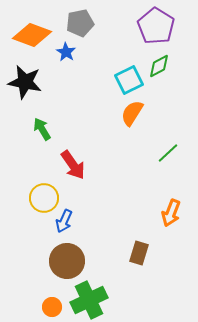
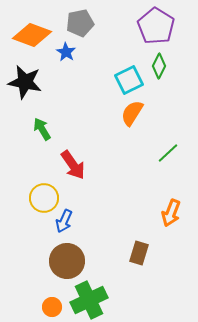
green diamond: rotated 35 degrees counterclockwise
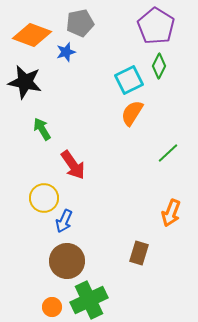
blue star: rotated 24 degrees clockwise
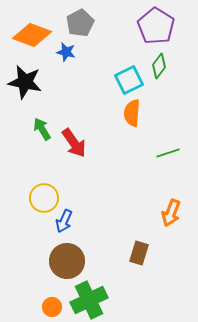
gray pentagon: rotated 16 degrees counterclockwise
blue star: rotated 30 degrees clockwise
green diamond: rotated 10 degrees clockwise
orange semicircle: rotated 28 degrees counterclockwise
green line: rotated 25 degrees clockwise
red arrow: moved 1 px right, 22 px up
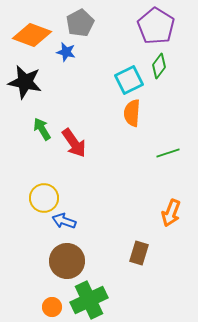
blue arrow: rotated 85 degrees clockwise
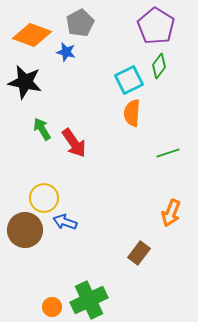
blue arrow: moved 1 px right, 1 px down
brown rectangle: rotated 20 degrees clockwise
brown circle: moved 42 px left, 31 px up
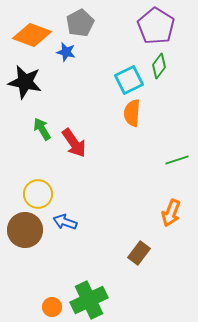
green line: moved 9 px right, 7 px down
yellow circle: moved 6 px left, 4 px up
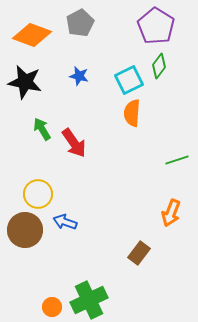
blue star: moved 13 px right, 24 px down
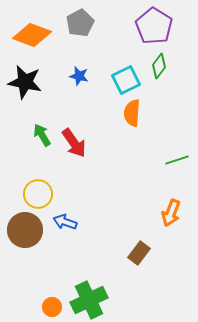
purple pentagon: moved 2 px left
cyan square: moved 3 px left
green arrow: moved 6 px down
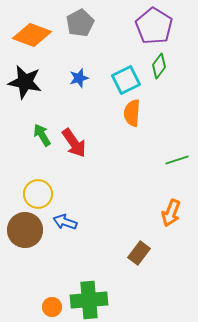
blue star: moved 2 px down; rotated 30 degrees counterclockwise
green cross: rotated 21 degrees clockwise
